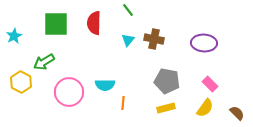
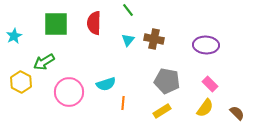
purple ellipse: moved 2 px right, 2 px down
cyan semicircle: moved 1 px right, 1 px up; rotated 18 degrees counterclockwise
yellow rectangle: moved 4 px left, 3 px down; rotated 18 degrees counterclockwise
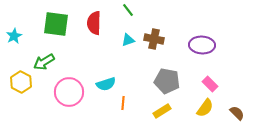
green square: rotated 8 degrees clockwise
cyan triangle: rotated 32 degrees clockwise
purple ellipse: moved 4 px left
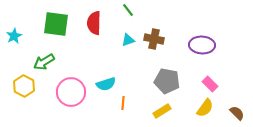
yellow hexagon: moved 3 px right, 4 px down
pink circle: moved 2 px right
